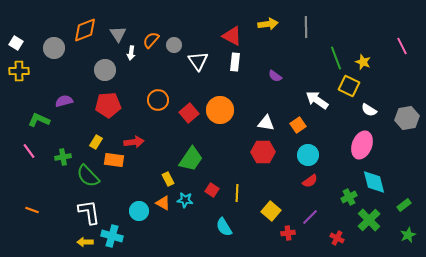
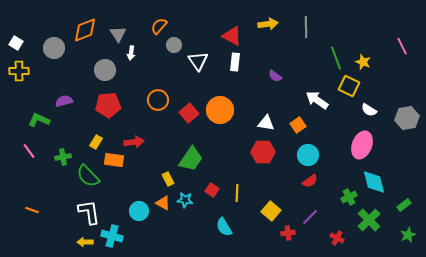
orange semicircle at (151, 40): moved 8 px right, 14 px up
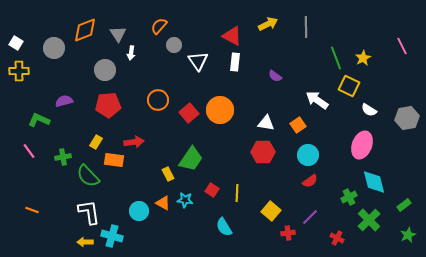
yellow arrow at (268, 24): rotated 18 degrees counterclockwise
yellow star at (363, 62): moved 4 px up; rotated 21 degrees clockwise
yellow rectangle at (168, 179): moved 5 px up
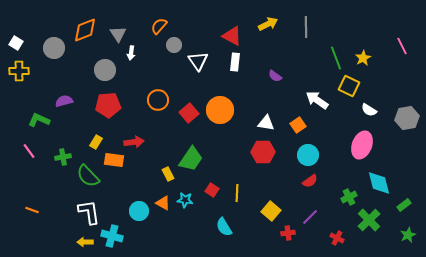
cyan diamond at (374, 182): moved 5 px right, 1 px down
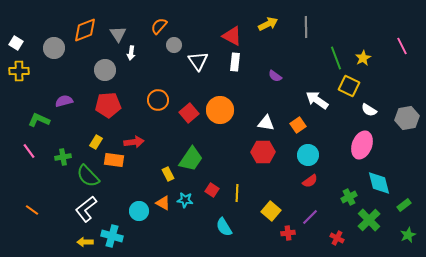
orange line at (32, 210): rotated 16 degrees clockwise
white L-shape at (89, 212): moved 3 px left, 3 px up; rotated 120 degrees counterclockwise
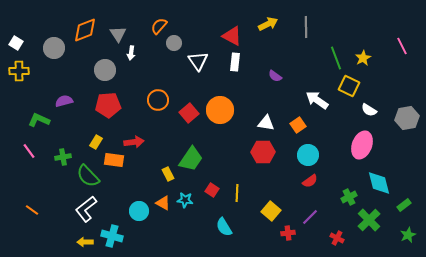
gray circle at (174, 45): moved 2 px up
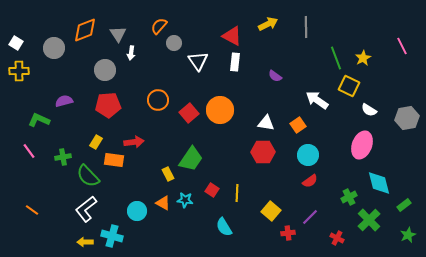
cyan circle at (139, 211): moved 2 px left
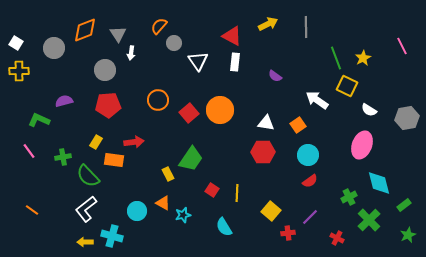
yellow square at (349, 86): moved 2 px left
cyan star at (185, 200): moved 2 px left, 15 px down; rotated 21 degrees counterclockwise
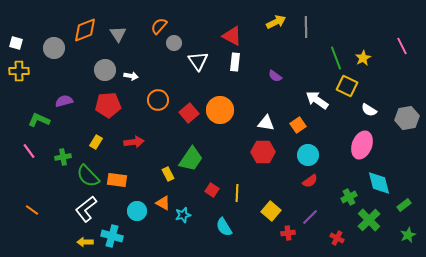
yellow arrow at (268, 24): moved 8 px right, 2 px up
white square at (16, 43): rotated 16 degrees counterclockwise
white arrow at (131, 53): moved 23 px down; rotated 88 degrees counterclockwise
orange rectangle at (114, 160): moved 3 px right, 20 px down
